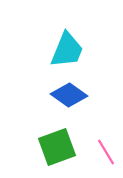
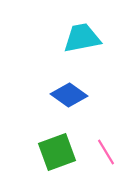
cyan trapezoid: moved 15 px right, 12 px up; rotated 123 degrees counterclockwise
green square: moved 5 px down
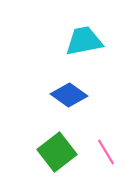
cyan trapezoid: moved 2 px right, 3 px down
green square: rotated 18 degrees counterclockwise
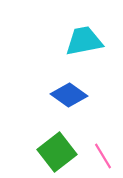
pink line: moved 3 px left, 4 px down
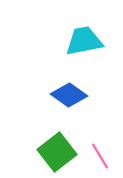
pink line: moved 3 px left
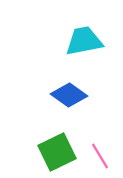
green square: rotated 12 degrees clockwise
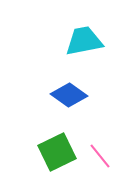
pink line: rotated 8 degrees counterclockwise
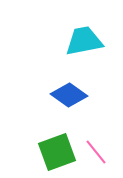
green square: rotated 6 degrees clockwise
pink line: moved 4 px left, 4 px up
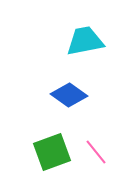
cyan trapezoid: moved 1 px right
green square: moved 5 px left
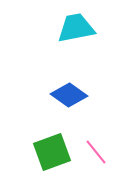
cyan trapezoid: moved 9 px left, 13 px up
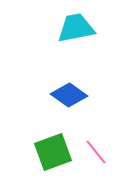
green square: moved 1 px right
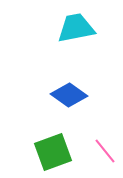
pink line: moved 9 px right, 1 px up
